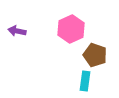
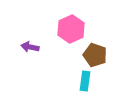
purple arrow: moved 13 px right, 16 px down
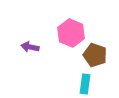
pink hexagon: moved 4 px down; rotated 12 degrees counterclockwise
cyan rectangle: moved 3 px down
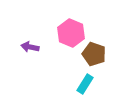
brown pentagon: moved 1 px left, 1 px up
cyan rectangle: rotated 24 degrees clockwise
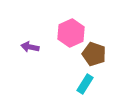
pink hexagon: rotated 12 degrees clockwise
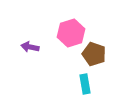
pink hexagon: rotated 8 degrees clockwise
cyan rectangle: rotated 42 degrees counterclockwise
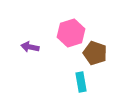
brown pentagon: moved 1 px right, 1 px up
cyan rectangle: moved 4 px left, 2 px up
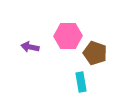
pink hexagon: moved 3 px left, 3 px down; rotated 16 degrees clockwise
